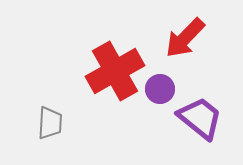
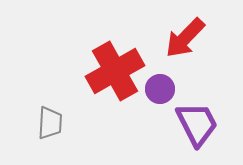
purple trapezoid: moved 3 px left, 6 px down; rotated 24 degrees clockwise
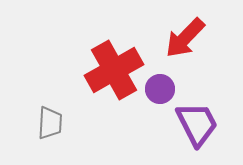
red cross: moved 1 px left, 1 px up
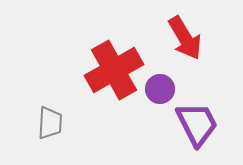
red arrow: rotated 75 degrees counterclockwise
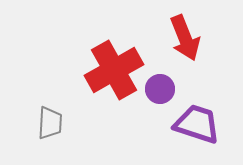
red arrow: rotated 9 degrees clockwise
purple trapezoid: rotated 45 degrees counterclockwise
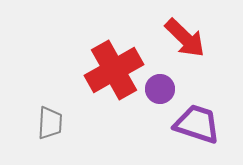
red arrow: rotated 24 degrees counterclockwise
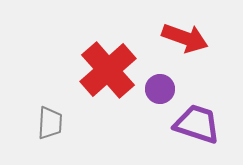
red arrow: rotated 24 degrees counterclockwise
red cross: moved 6 px left; rotated 12 degrees counterclockwise
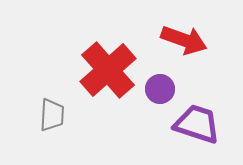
red arrow: moved 1 px left, 2 px down
gray trapezoid: moved 2 px right, 8 px up
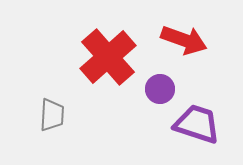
red cross: moved 13 px up
